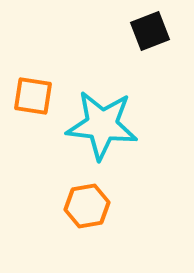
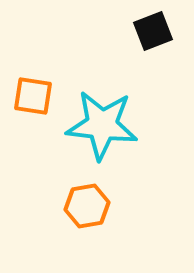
black square: moved 3 px right
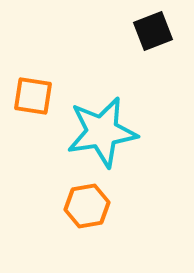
cyan star: moved 7 px down; rotated 16 degrees counterclockwise
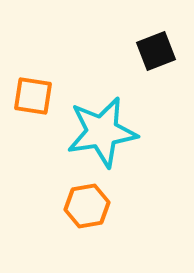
black square: moved 3 px right, 20 px down
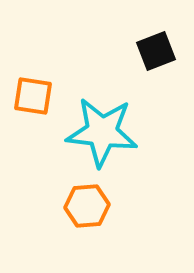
cyan star: rotated 16 degrees clockwise
orange hexagon: rotated 6 degrees clockwise
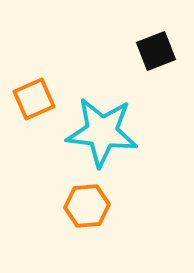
orange square: moved 1 px right, 3 px down; rotated 33 degrees counterclockwise
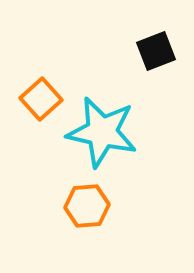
orange square: moved 7 px right; rotated 18 degrees counterclockwise
cyan star: rotated 6 degrees clockwise
